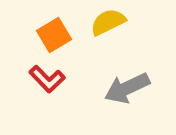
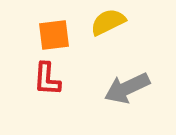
orange square: rotated 24 degrees clockwise
red L-shape: rotated 48 degrees clockwise
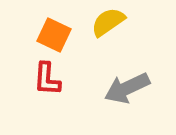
yellow semicircle: rotated 9 degrees counterclockwise
orange square: rotated 32 degrees clockwise
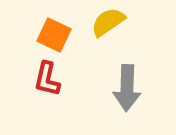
red L-shape: rotated 9 degrees clockwise
gray arrow: rotated 63 degrees counterclockwise
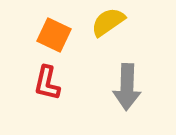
red L-shape: moved 4 px down
gray arrow: moved 1 px up
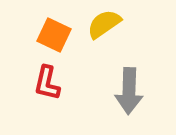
yellow semicircle: moved 4 px left, 2 px down
gray arrow: moved 2 px right, 4 px down
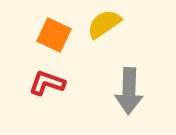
red L-shape: rotated 96 degrees clockwise
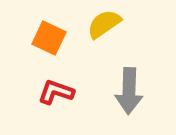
orange square: moved 5 px left, 3 px down
red L-shape: moved 9 px right, 9 px down
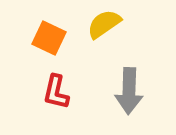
red L-shape: rotated 96 degrees counterclockwise
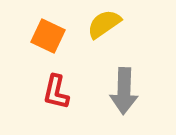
orange square: moved 1 px left, 2 px up
gray arrow: moved 5 px left
